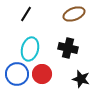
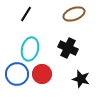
black cross: rotated 12 degrees clockwise
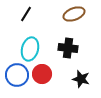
black cross: rotated 18 degrees counterclockwise
blue circle: moved 1 px down
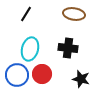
brown ellipse: rotated 30 degrees clockwise
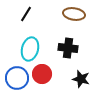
blue circle: moved 3 px down
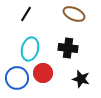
brown ellipse: rotated 15 degrees clockwise
red circle: moved 1 px right, 1 px up
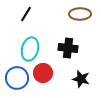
brown ellipse: moved 6 px right; rotated 25 degrees counterclockwise
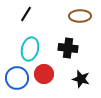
brown ellipse: moved 2 px down
red circle: moved 1 px right, 1 px down
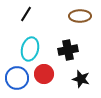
black cross: moved 2 px down; rotated 18 degrees counterclockwise
